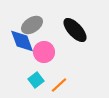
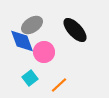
cyan square: moved 6 px left, 2 px up
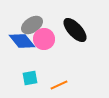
blue diamond: rotated 20 degrees counterclockwise
pink circle: moved 13 px up
cyan square: rotated 28 degrees clockwise
orange line: rotated 18 degrees clockwise
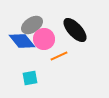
orange line: moved 29 px up
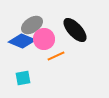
blue diamond: rotated 28 degrees counterclockwise
orange line: moved 3 px left
cyan square: moved 7 px left
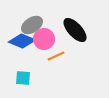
cyan square: rotated 14 degrees clockwise
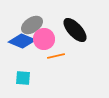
orange line: rotated 12 degrees clockwise
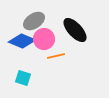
gray ellipse: moved 2 px right, 4 px up
cyan square: rotated 14 degrees clockwise
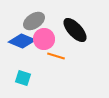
orange line: rotated 30 degrees clockwise
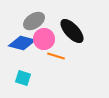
black ellipse: moved 3 px left, 1 px down
blue diamond: moved 2 px down; rotated 8 degrees counterclockwise
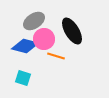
black ellipse: rotated 12 degrees clockwise
blue diamond: moved 3 px right, 3 px down
